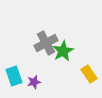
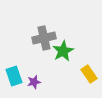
gray cross: moved 2 px left, 5 px up; rotated 15 degrees clockwise
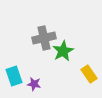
purple star: moved 2 px down; rotated 24 degrees clockwise
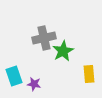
yellow rectangle: rotated 30 degrees clockwise
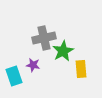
yellow rectangle: moved 8 px left, 5 px up
purple star: moved 1 px left, 19 px up
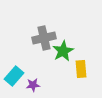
purple star: moved 20 px down; rotated 16 degrees counterclockwise
cyan rectangle: rotated 60 degrees clockwise
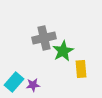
cyan rectangle: moved 6 px down
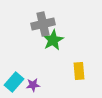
gray cross: moved 1 px left, 14 px up
green star: moved 10 px left, 11 px up
yellow rectangle: moved 2 px left, 2 px down
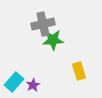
green star: rotated 25 degrees clockwise
yellow rectangle: rotated 12 degrees counterclockwise
purple star: rotated 24 degrees counterclockwise
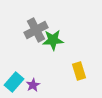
gray cross: moved 7 px left, 6 px down; rotated 15 degrees counterclockwise
